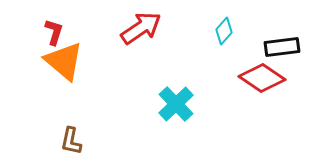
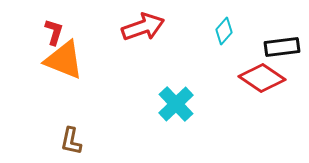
red arrow: moved 2 px right, 1 px up; rotated 15 degrees clockwise
orange triangle: moved 1 px up; rotated 18 degrees counterclockwise
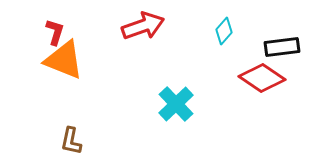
red arrow: moved 1 px up
red L-shape: moved 1 px right
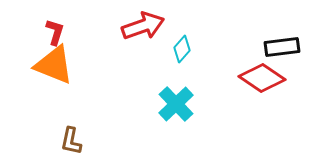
cyan diamond: moved 42 px left, 18 px down
orange triangle: moved 10 px left, 5 px down
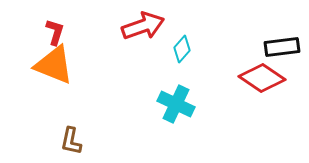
cyan cross: rotated 21 degrees counterclockwise
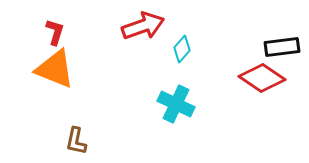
orange triangle: moved 1 px right, 4 px down
brown L-shape: moved 5 px right
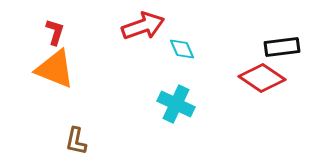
cyan diamond: rotated 64 degrees counterclockwise
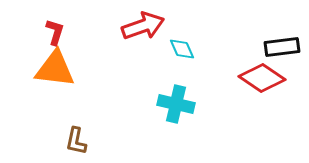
orange triangle: rotated 15 degrees counterclockwise
cyan cross: rotated 12 degrees counterclockwise
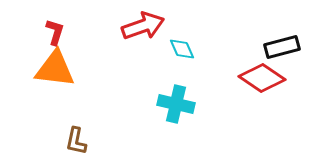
black rectangle: rotated 8 degrees counterclockwise
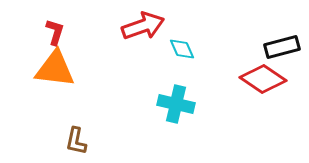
red diamond: moved 1 px right, 1 px down
